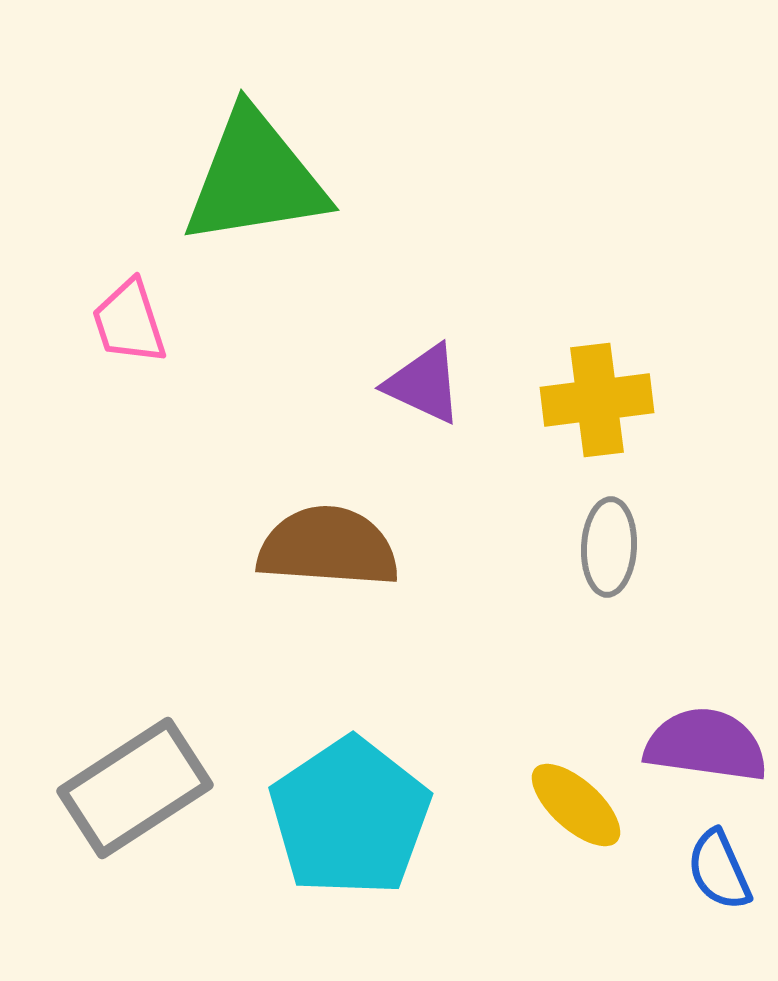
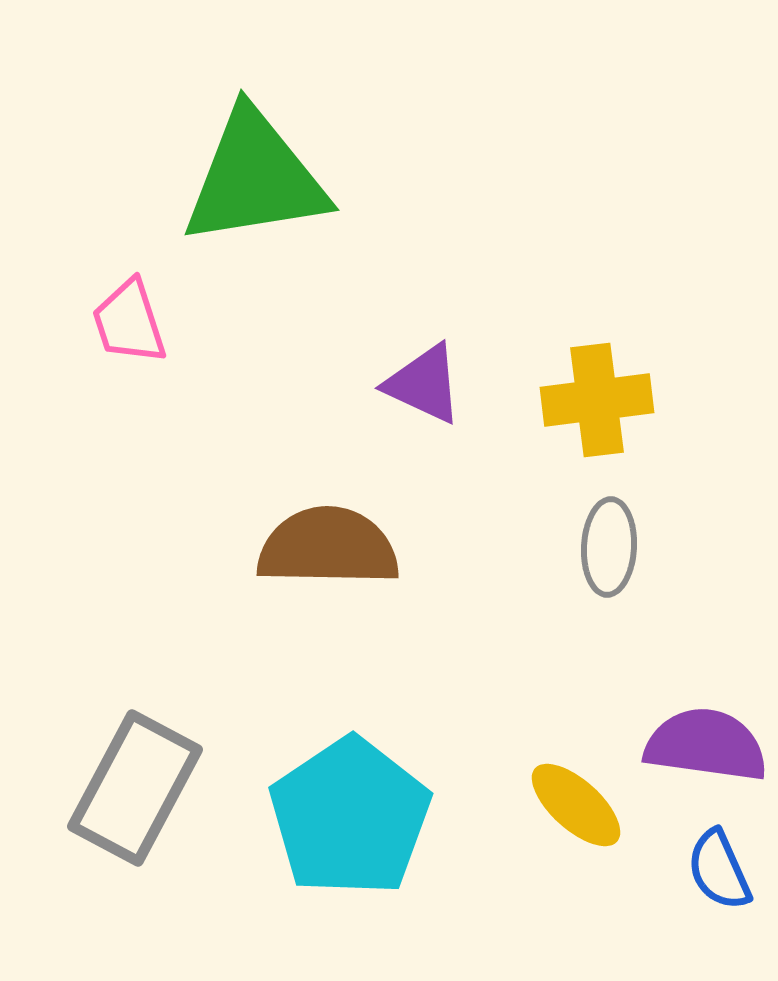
brown semicircle: rotated 3 degrees counterclockwise
gray rectangle: rotated 29 degrees counterclockwise
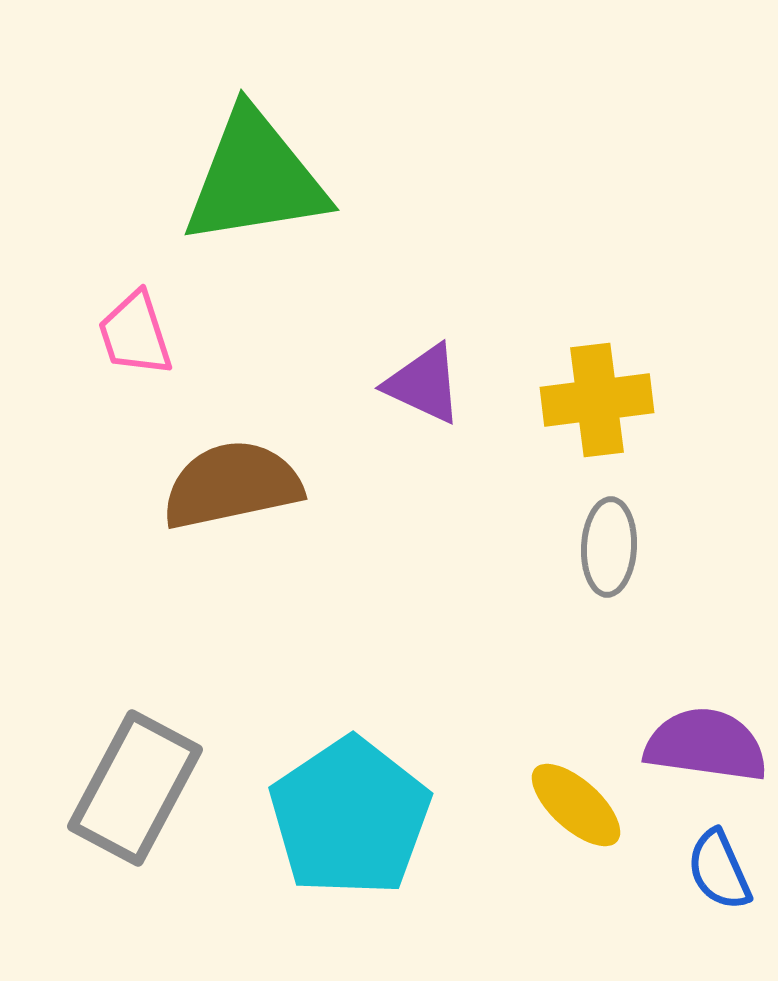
pink trapezoid: moved 6 px right, 12 px down
brown semicircle: moved 96 px left, 62 px up; rotated 13 degrees counterclockwise
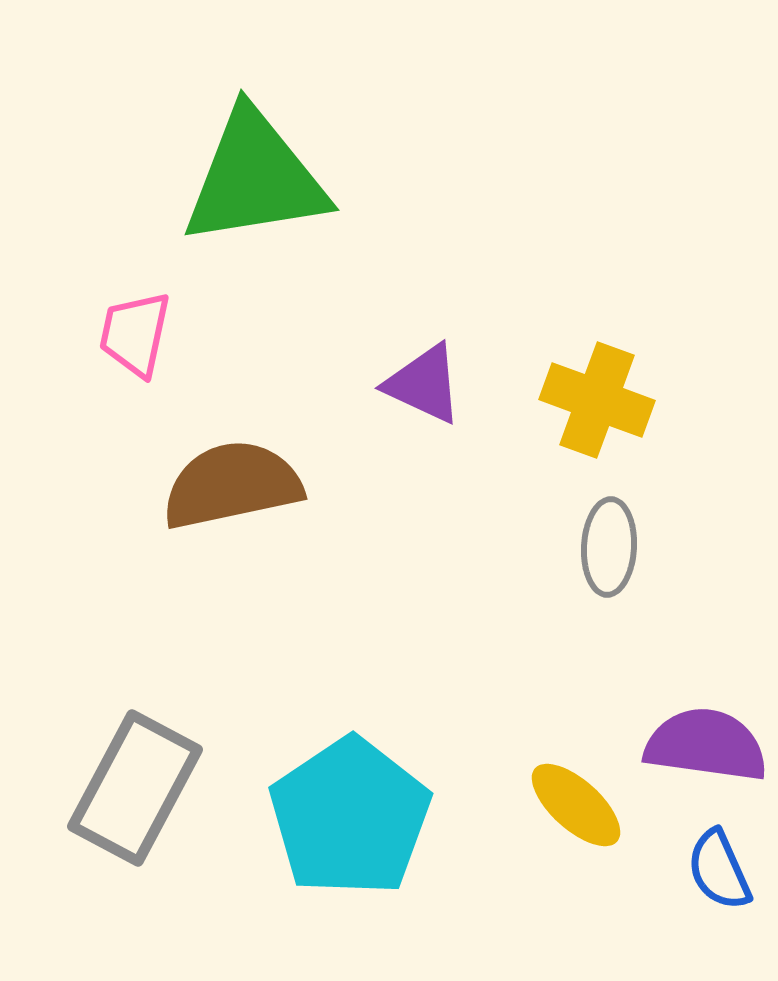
pink trapezoid: rotated 30 degrees clockwise
yellow cross: rotated 27 degrees clockwise
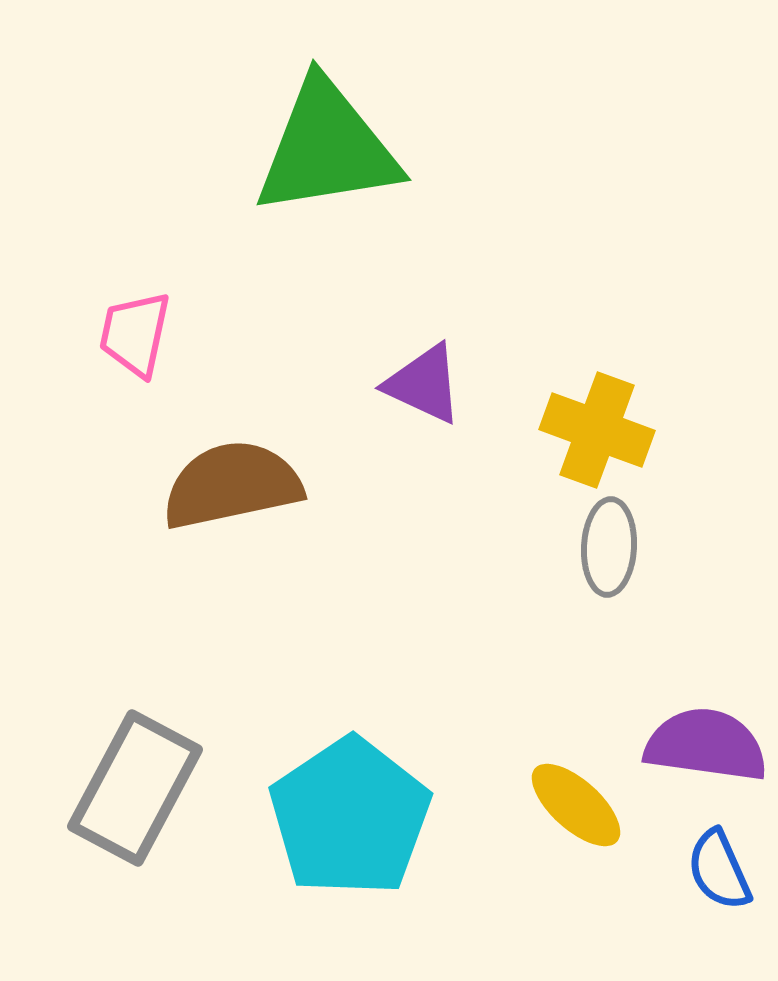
green triangle: moved 72 px right, 30 px up
yellow cross: moved 30 px down
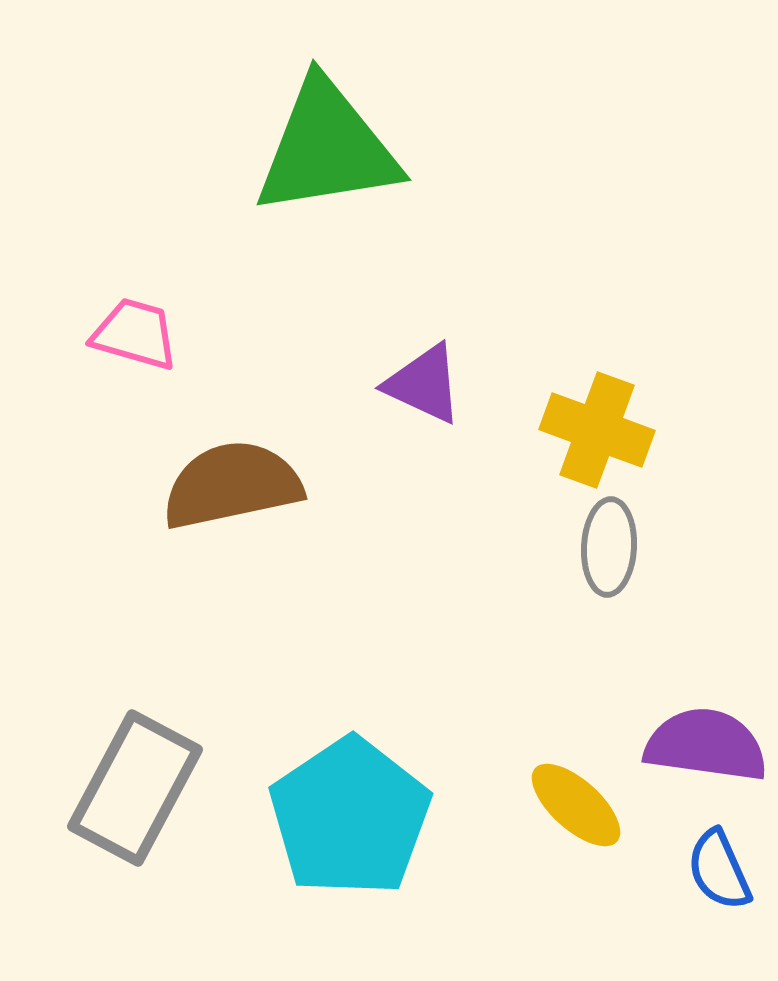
pink trapezoid: rotated 94 degrees clockwise
